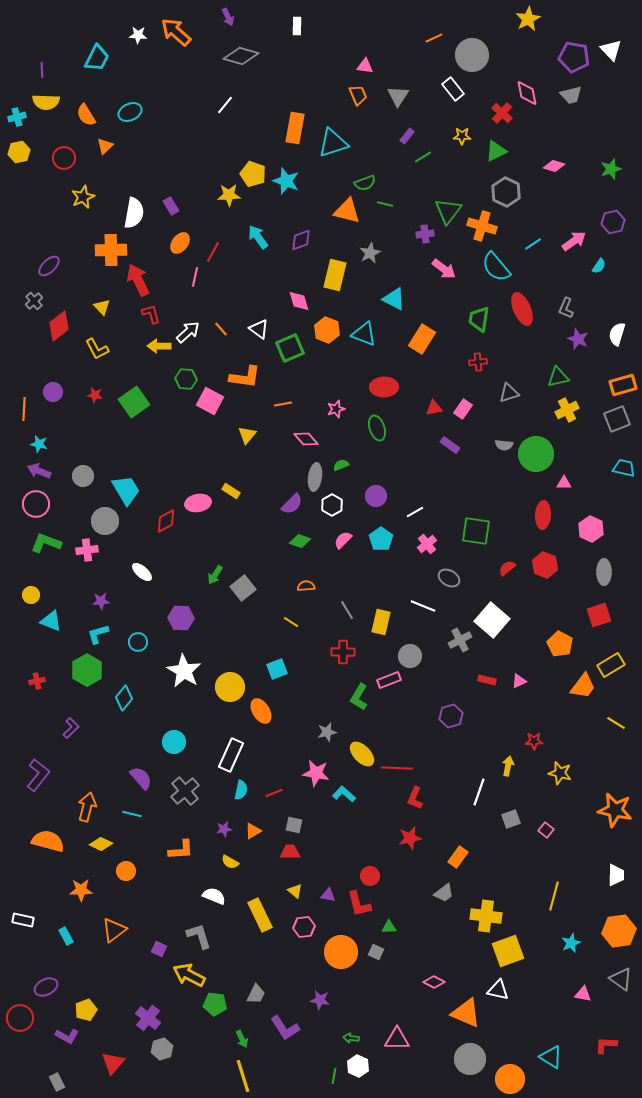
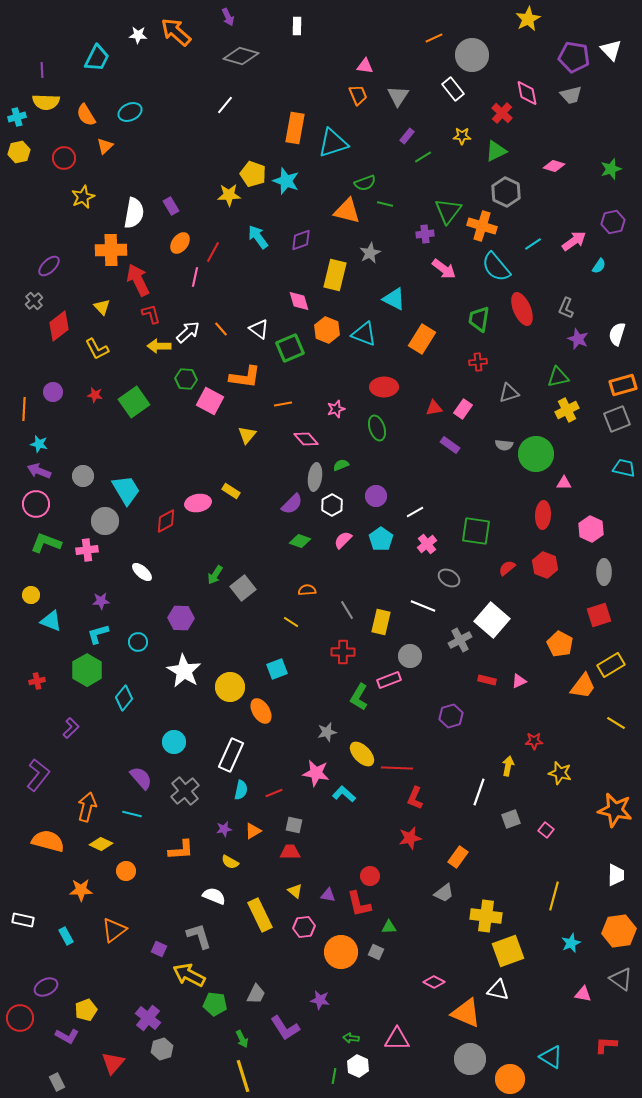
orange semicircle at (306, 586): moved 1 px right, 4 px down
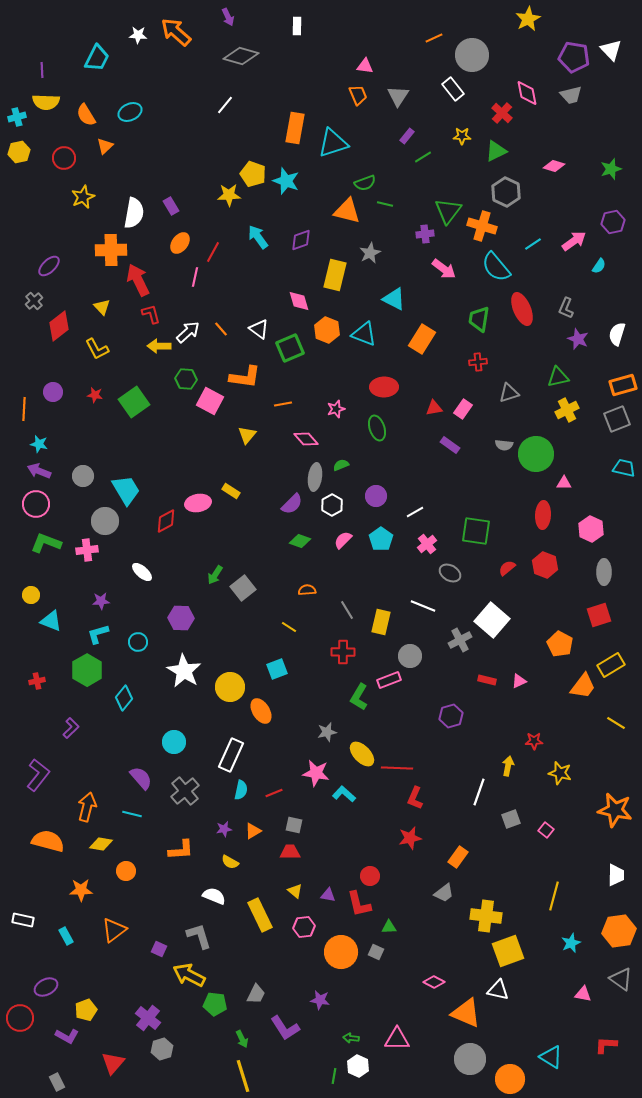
gray ellipse at (449, 578): moved 1 px right, 5 px up
yellow line at (291, 622): moved 2 px left, 5 px down
yellow diamond at (101, 844): rotated 15 degrees counterclockwise
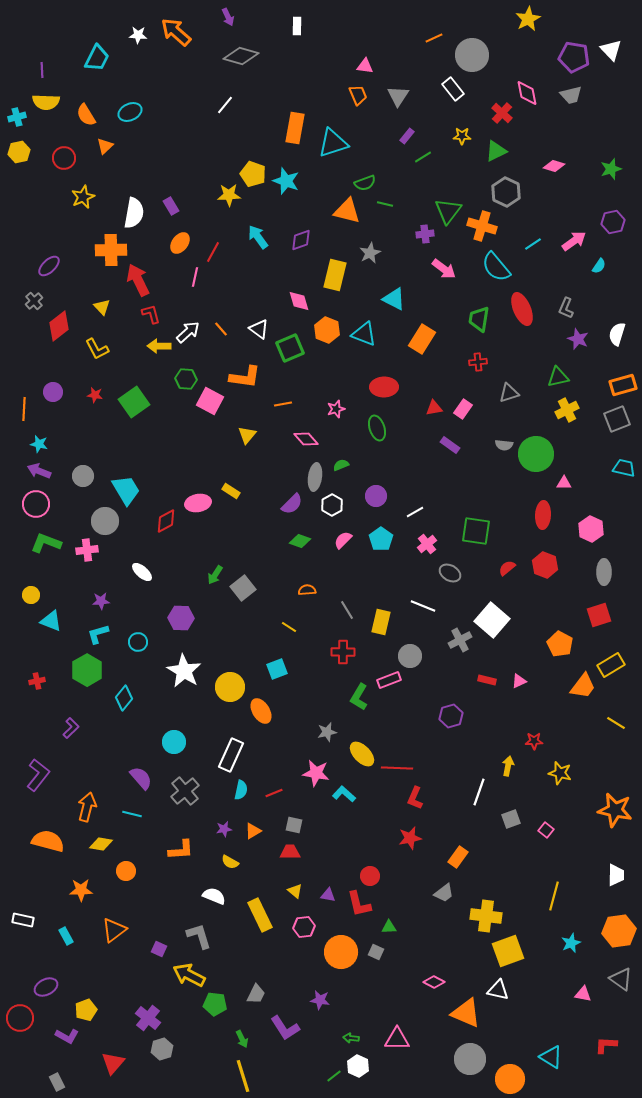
green line at (334, 1076): rotated 42 degrees clockwise
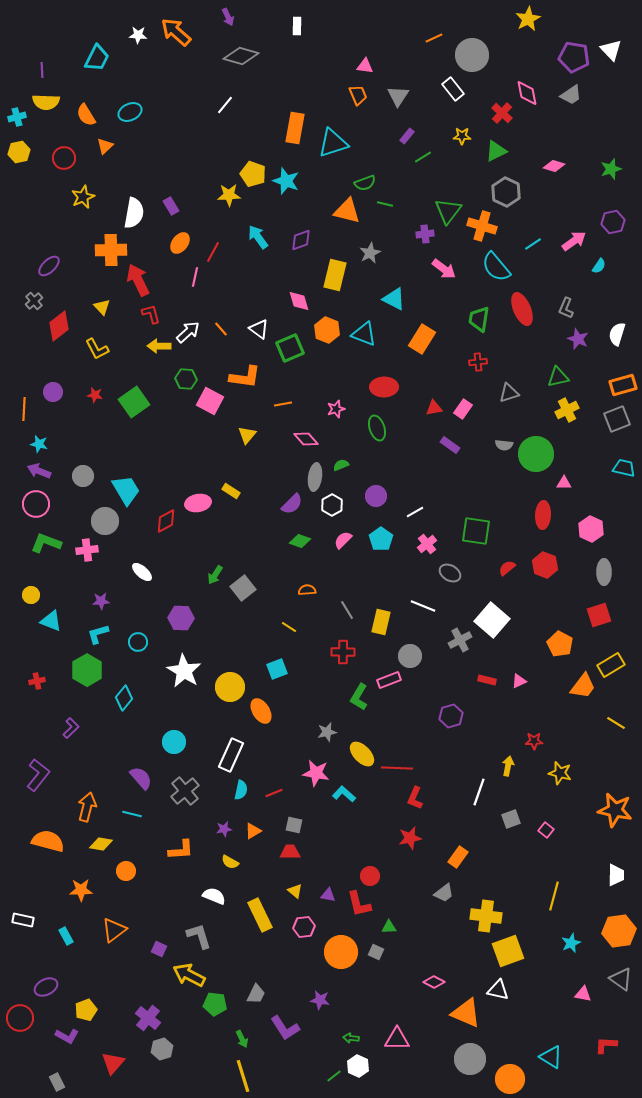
gray trapezoid at (571, 95): rotated 20 degrees counterclockwise
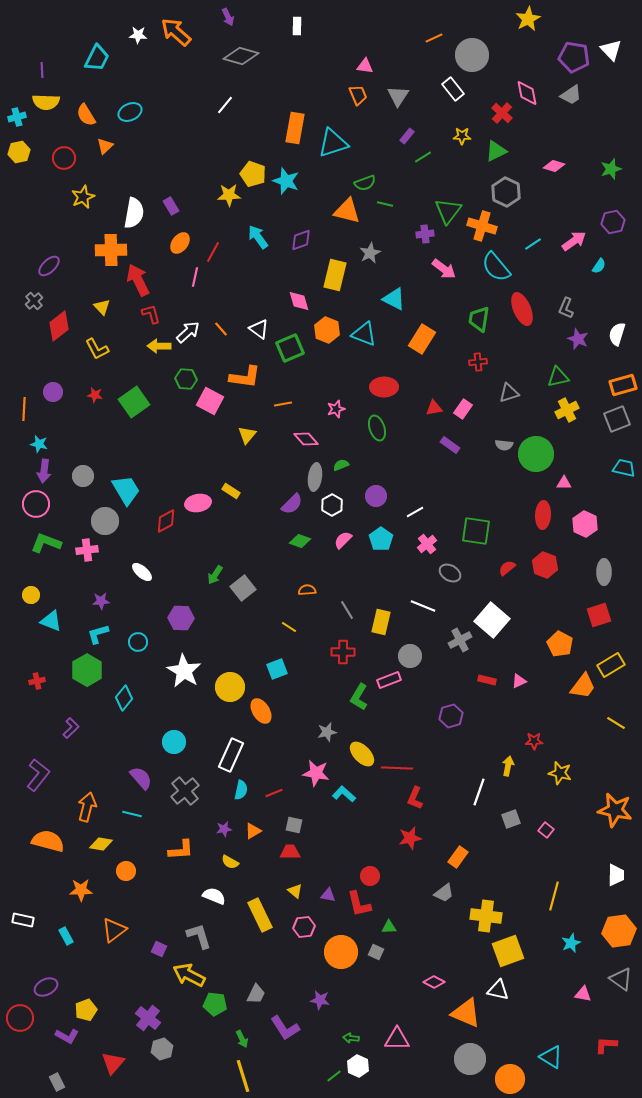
purple arrow at (39, 471): moved 5 px right; rotated 105 degrees counterclockwise
pink hexagon at (591, 529): moved 6 px left, 5 px up
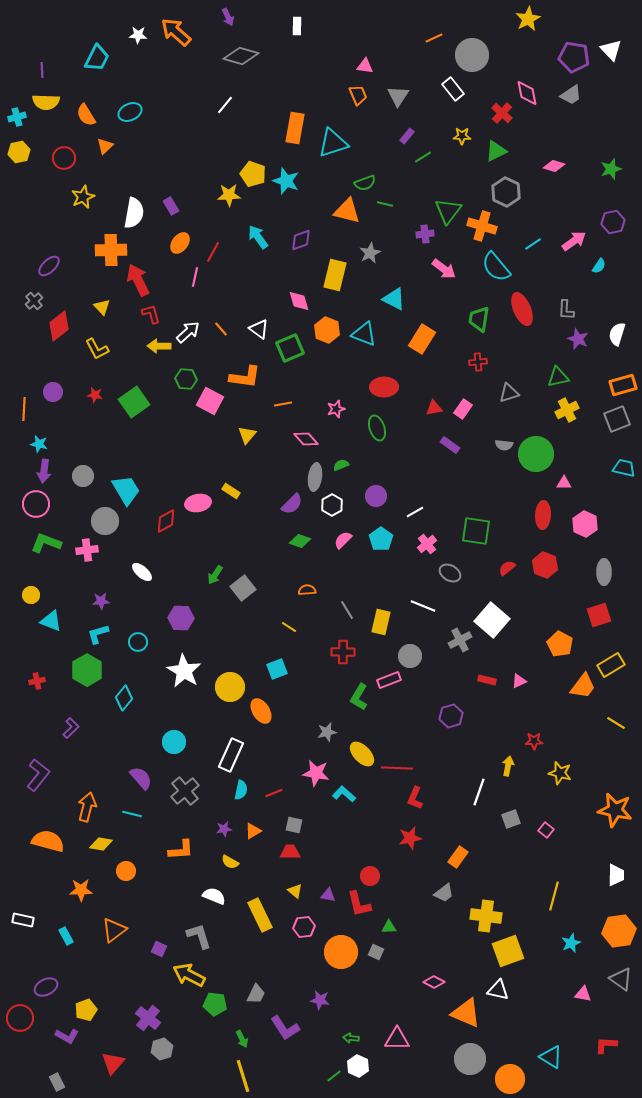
gray L-shape at (566, 308): moved 2 px down; rotated 20 degrees counterclockwise
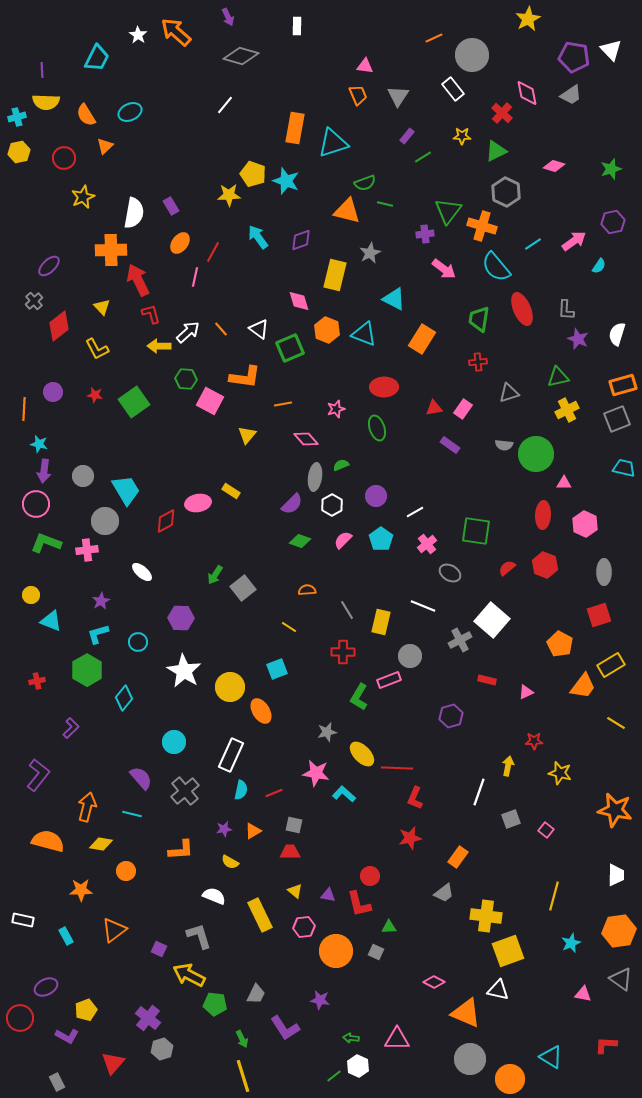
white star at (138, 35): rotated 30 degrees clockwise
purple star at (101, 601): rotated 24 degrees counterclockwise
pink triangle at (519, 681): moved 7 px right, 11 px down
orange circle at (341, 952): moved 5 px left, 1 px up
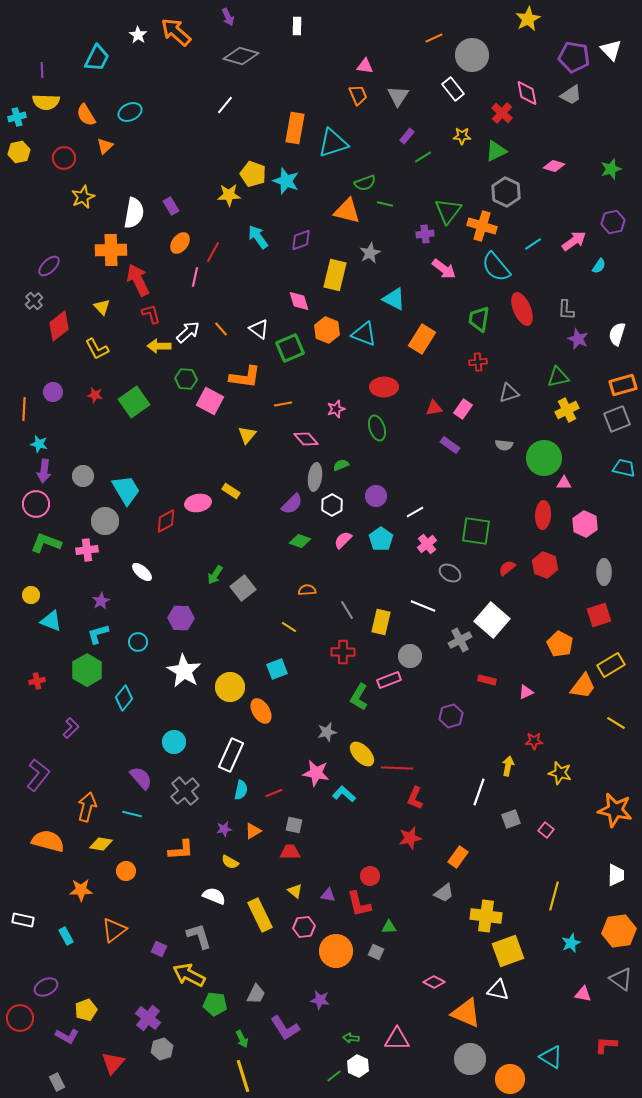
green circle at (536, 454): moved 8 px right, 4 px down
